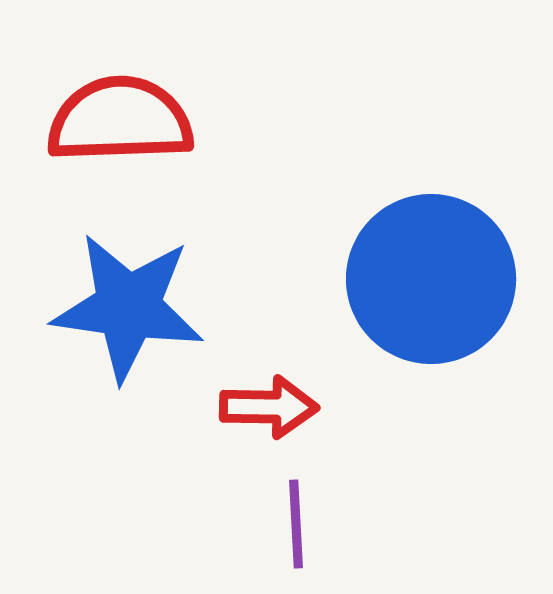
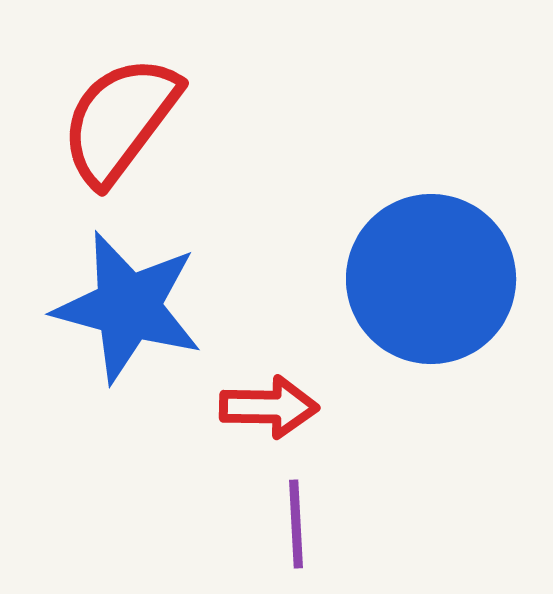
red semicircle: rotated 51 degrees counterclockwise
blue star: rotated 7 degrees clockwise
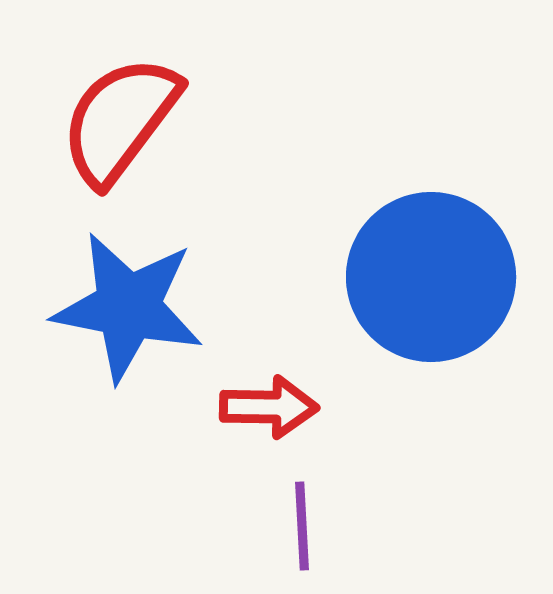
blue circle: moved 2 px up
blue star: rotated 4 degrees counterclockwise
purple line: moved 6 px right, 2 px down
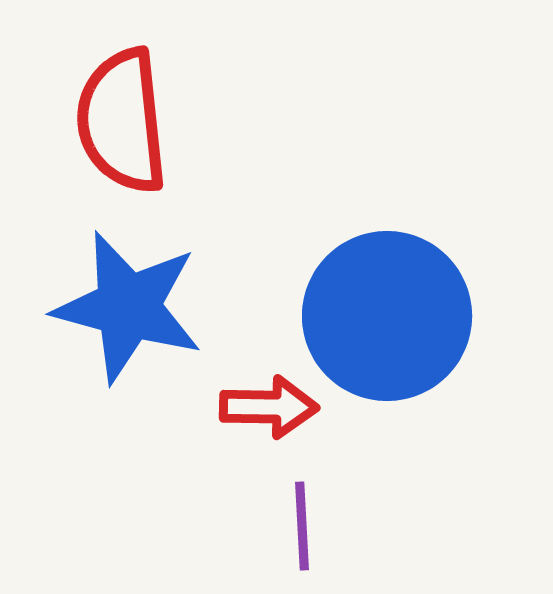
red semicircle: moved 2 px right, 1 px down; rotated 43 degrees counterclockwise
blue circle: moved 44 px left, 39 px down
blue star: rotated 4 degrees clockwise
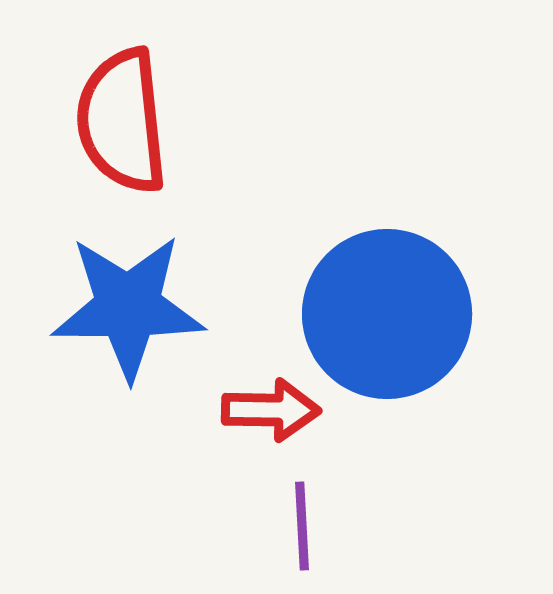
blue star: rotated 15 degrees counterclockwise
blue circle: moved 2 px up
red arrow: moved 2 px right, 3 px down
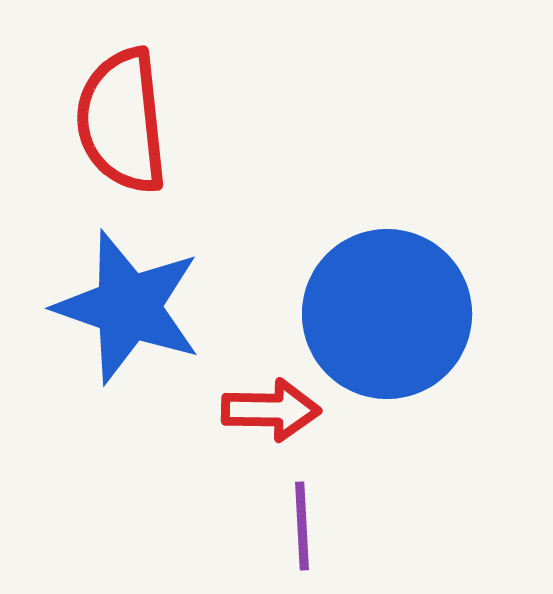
blue star: rotated 19 degrees clockwise
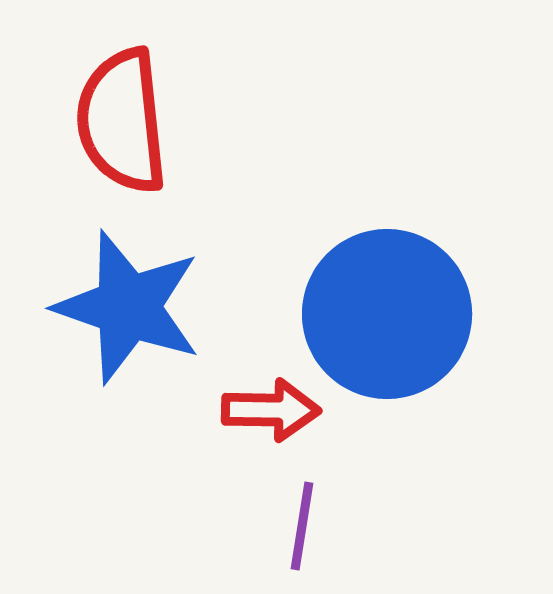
purple line: rotated 12 degrees clockwise
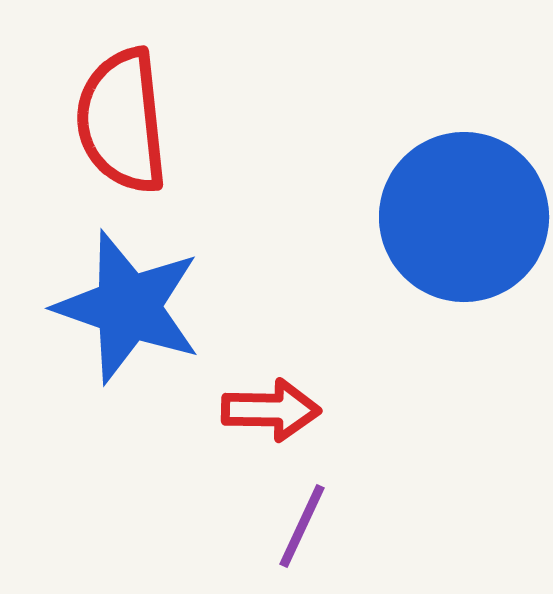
blue circle: moved 77 px right, 97 px up
purple line: rotated 16 degrees clockwise
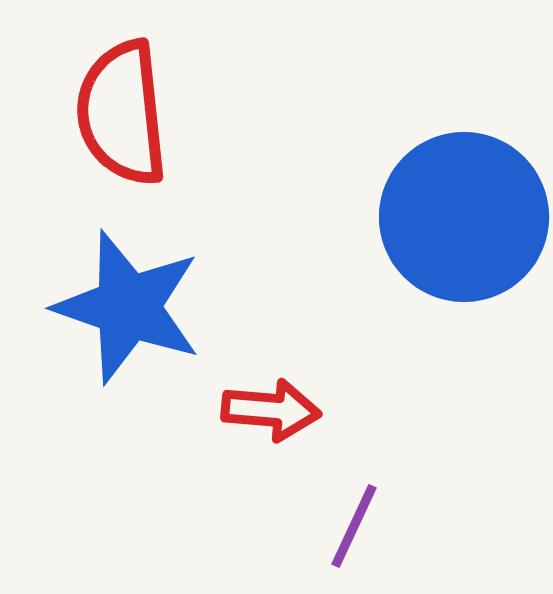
red semicircle: moved 8 px up
red arrow: rotated 4 degrees clockwise
purple line: moved 52 px right
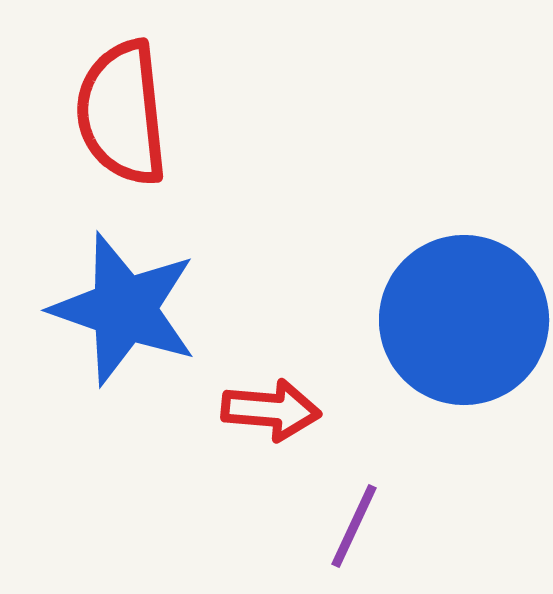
blue circle: moved 103 px down
blue star: moved 4 px left, 2 px down
